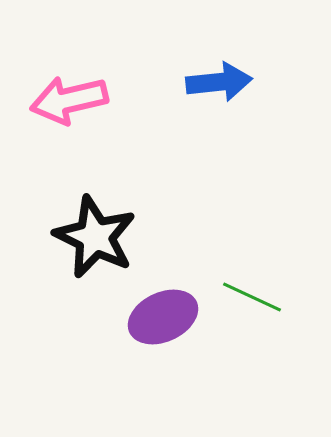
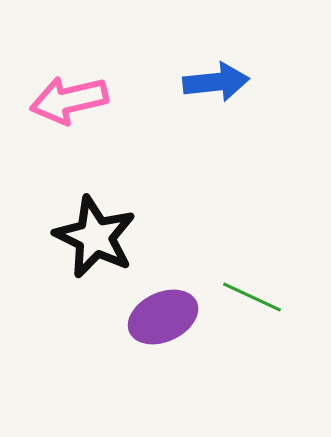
blue arrow: moved 3 px left
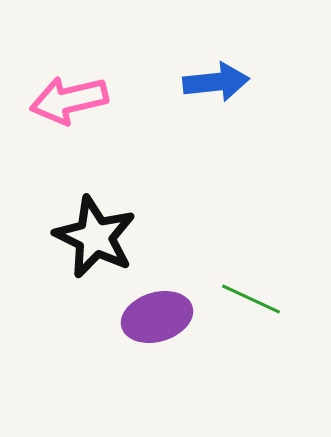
green line: moved 1 px left, 2 px down
purple ellipse: moved 6 px left; rotated 8 degrees clockwise
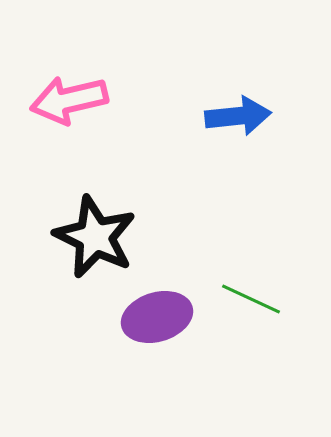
blue arrow: moved 22 px right, 34 px down
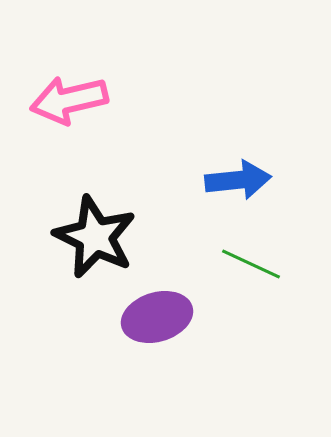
blue arrow: moved 64 px down
green line: moved 35 px up
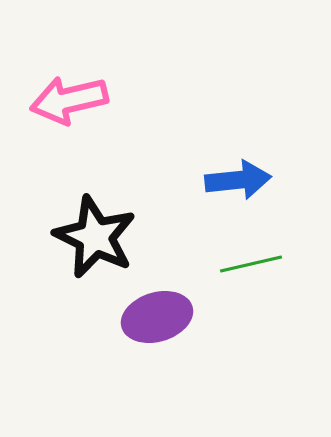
green line: rotated 38 degrees counterclockwise
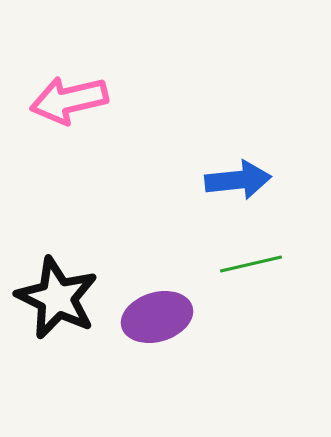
black star: moved 38 px left, 61 px down
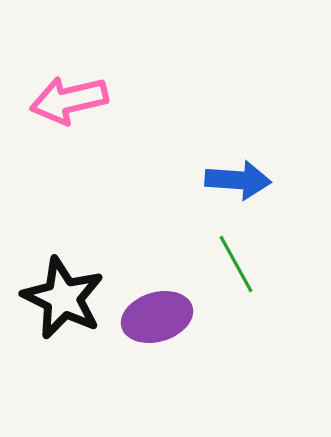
blue arrow: rotated 10 degrees clockwise
green line: moved 15 px left; rotated 74 degrees clockwise
black star: moved 6 px right
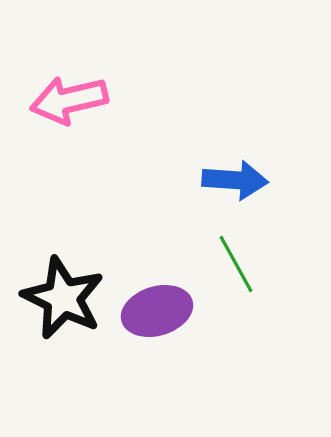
blue arrow: moved 3 px left
purple ellipse: moved 6 px up
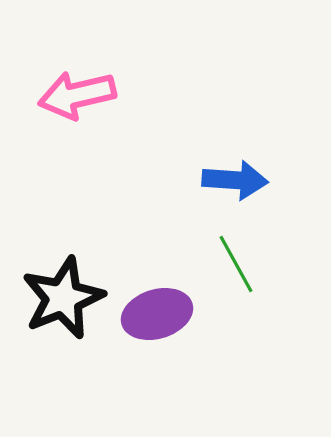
pink arrow: moved 8 px right, 5 px up
black star: rotated 24 degrees clockwise
purple ellipse: moved 3 px down
